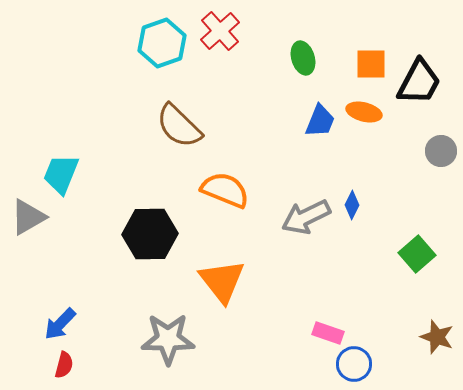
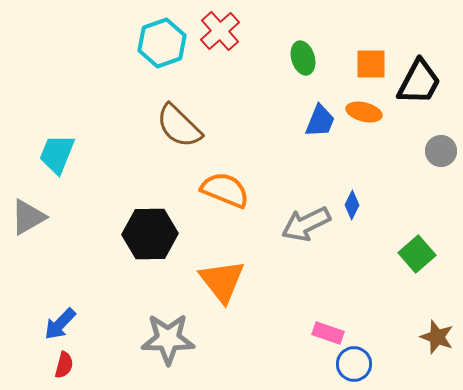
cyan trapezoid: moved 4 px left, 20 px up
gray arrow: moved 7 px down
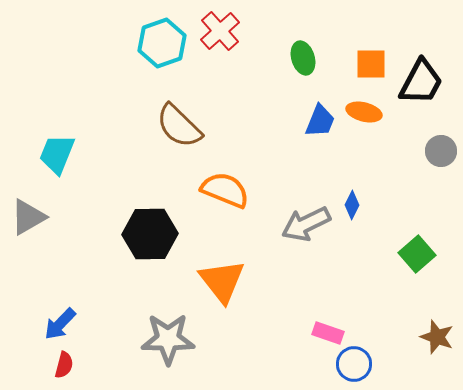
black trapezoid: moved 2 px right
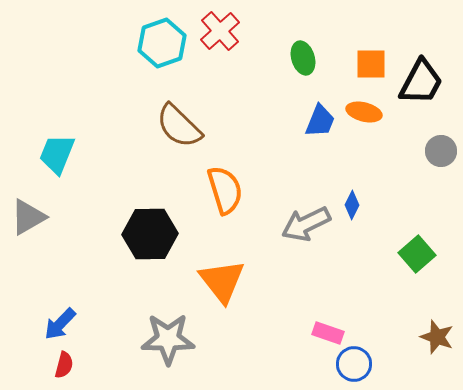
orange semicircle: rotated 51 degrees clockwise
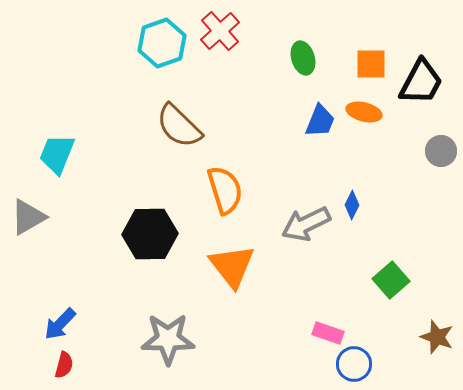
green square: moved 26 px left, 26 px down
orange triangle: moved 10 px right, 15 px up
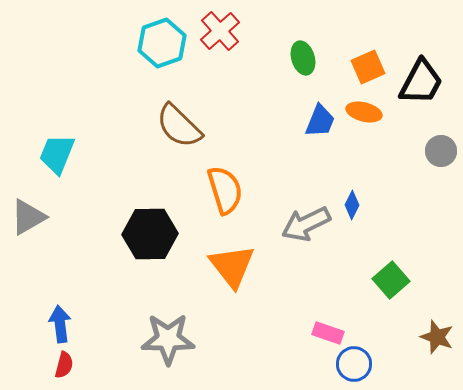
orange square: moved 3 px left, 3 px down; rotated 24 degrees counterclockwise
blue arrow: rotated 129 degrees clockwise
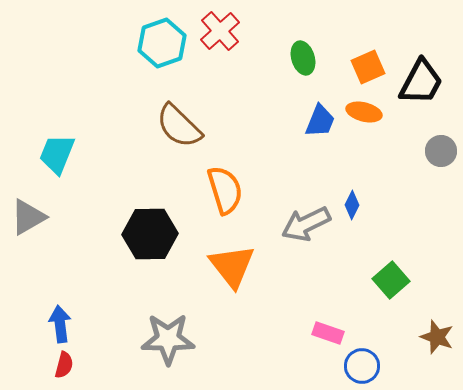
blue circle: moved 8 px right, 2 px down
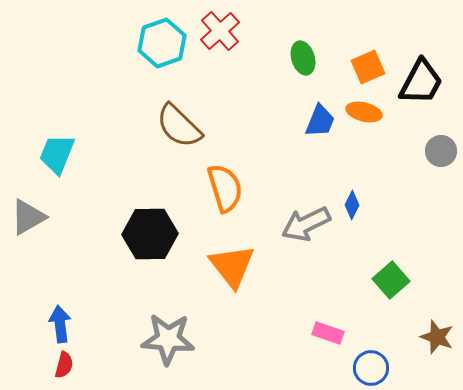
orange semicircle: moved 2 px up
gray star: rotated 4 degrees clockwise
blue circle: moved 9 px right, 2 px down
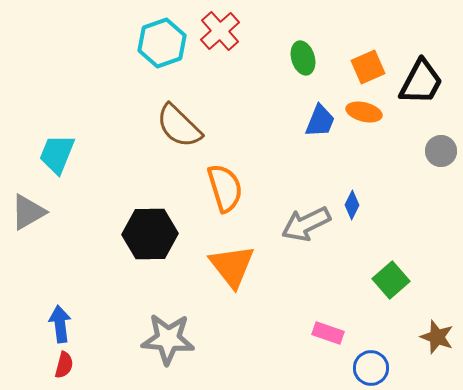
gray triangle: moved 5 px up
